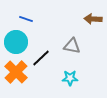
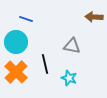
brown arrow: moved 1 px right, 2 px up
black line: moved 4 px right, 6 px down; rotated 60 degrees counterclockwise
cyan star: moved 1 px left; rotated 21 degrees clockwise
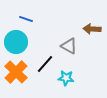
brown arrow: moved 2 px left, 12 px down
gray triangle: moved 3 px left; rotated 18 degrees clockwise
black line: rotated 54 degrees clockwise
cyan star: moved 3 px left; rotated 14 degrees counterclockwise
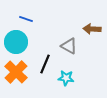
black line: rotated 18 degrees counterclockwise
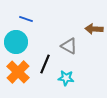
brown arrow: moved 2 px right
orange cross: moved 2 px right
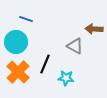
gray triangle: moved 6 px right
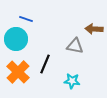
cyan circle: moved 3 px up
gray triangle: rotated 18 degrees counterclockwise
cyan star: moved 6 px right, 3 px down
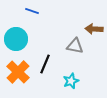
blue line: moved 6 px right, 8 px up
cyan star: moved 1 px left; rotated 28 degrees counterclockwise
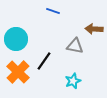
blue line: moved 21 px right
black line: moved 1 px left, 3 px up; rotated 12 degrees clockwise
cyan star: moved 2 px right
